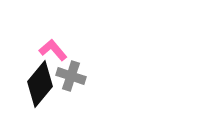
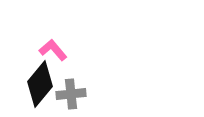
gray cross: moved 18 px down; rotated 24 degrees counterclockwise
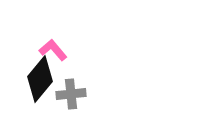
black diamond: moved 5 px up
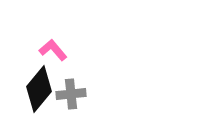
black diamond: moved 1 px left, 10 px down
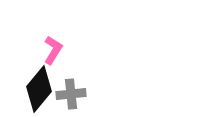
pink L-shape: rotated 72 degrees clockwise
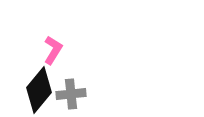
black diamond: moved 1 px down
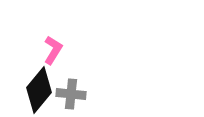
gray cross: rotated 12 degrees clockwise
